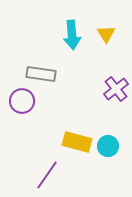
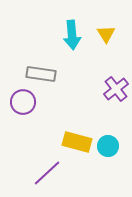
purple circle: moved 1 px right, 1 px down
purple line: moved 2 px up; rotated 12 degrees clockwise
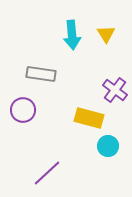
purple cross: moved 1 px left, 1 px down; rotated 15 degrees counterclockwise
purple circle: moved 8 px down
yellow rectangle: moved 12 px right, 24 px up
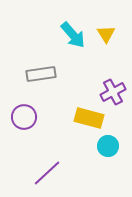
cyan arrow: moved 1 px right; rotated 36 degrees counterclockwise
gray rectangle: rotated 16 degrees counterclockwise
purple cross: moved 2 px left, 2 px down; rotated 25 degrees clockwise
purple circle: moved 1 px right, 7 px down
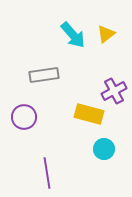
yellow triangle: rotated 24 degrees clockwise
gray rectangle: moved 3 px right, 1 px down
purple cross: moved 1 px right, 1 px up
yellow rectangle: moved 4 px up
cyan circle: moved 4 px left, 3 px down
purple line: rotated 56 degrees counterclockwise
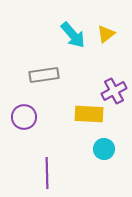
yellow rectangle: rotated 12 degrees counterclockwise
purple line: rotated 8 degrees clockwise
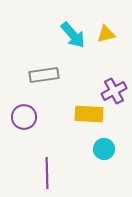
yellow triangle: rotated 24 degrees clockwise
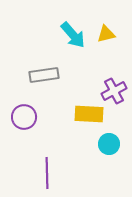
cyan circle: moved 5 px right, 5 px up
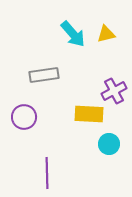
cyan arrow: moved 1 px up
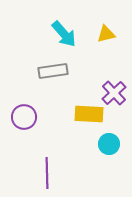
cyan arrow: moved 9 px left
gray rectangle: moved 9 px right, 4 px up
purple cross: moved 2 px down; rotated 15 degrees counterclockwise
